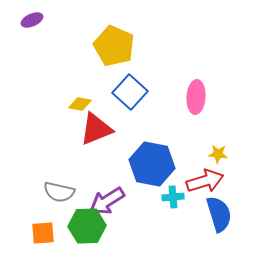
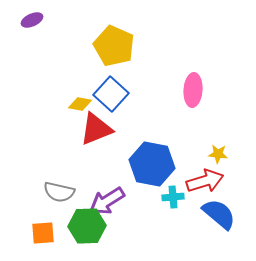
blue square: moved 19 px left, 2 px down
pink ellipse: moved 3 px left, 7 px up
blue semicircle: rotated 33 degrees counterclockwise
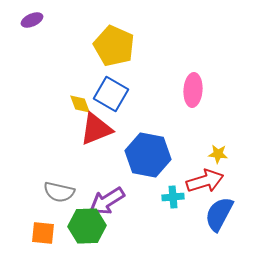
blue square: rotated 12 degrees counterclockwise
yellow diamond: rotated 60 degrees clockwise
blue hexagon: moved 4 px left, 9 px up
blue semicircle: rotated 102 degrees counterclockwise
orange square: rotated 10 degrees clockwise
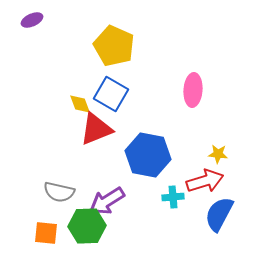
orange square: moved 3 px right
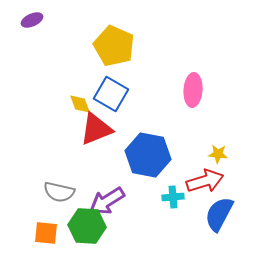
green hexagon: rotated 6 degrees clockwise
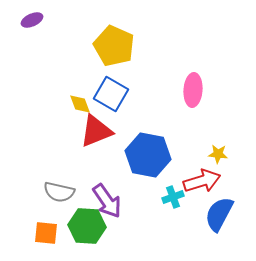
red triangle: moved 2 px down
red arrow: moved 3 px left
cyan cross: rotated 15 degrees counterclockwise
purple arrow: rotated 93 degrees counterclockwise
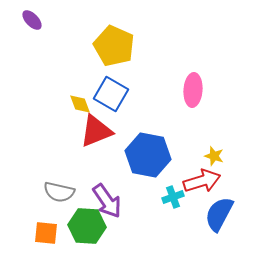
purple ellipse: rotated 70 degrees clockwise
yellow star: moved 4 px left, 2 px down; rotated 12 degrees clockwise
